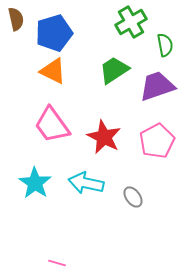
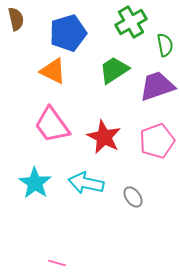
blue pentagon: moved 14 px right
pink pentagon: rotated 8 degrees clockwise
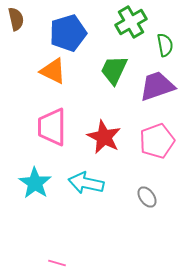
green trapezoid: rotated 32 degrees counterclockwise
pink trapezoid: moved 2 px down; rotated 36 degrees clockwise
gray ellipse: moved 14 px right
